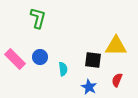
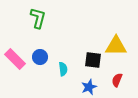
blue star: rotated 21 degrees clockwise
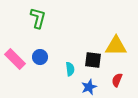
cyan semicircle: moved 7 px right
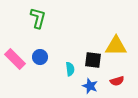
red semicircle: moved 1 px down; rotated 128 degrees counterclockwise
blue star: moved 1 px right, 1 px up; rotated 28 degrees counterclockwise
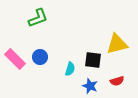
green L-shape: rotated 55 degrees clockwise
yellow triangle: moved 1 px right, 2 px up; rotated 15 degrees counterclockwise
cyan semicircle: rotated 24 degrees clockwise
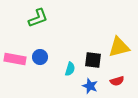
yellow triangle: moved 2 px right, 3 px down
pink rectangle: rotated 35 degrees counterclockwise
